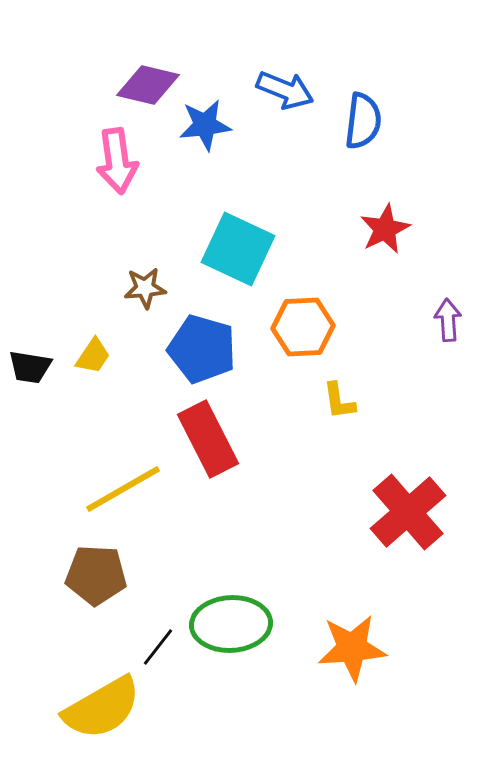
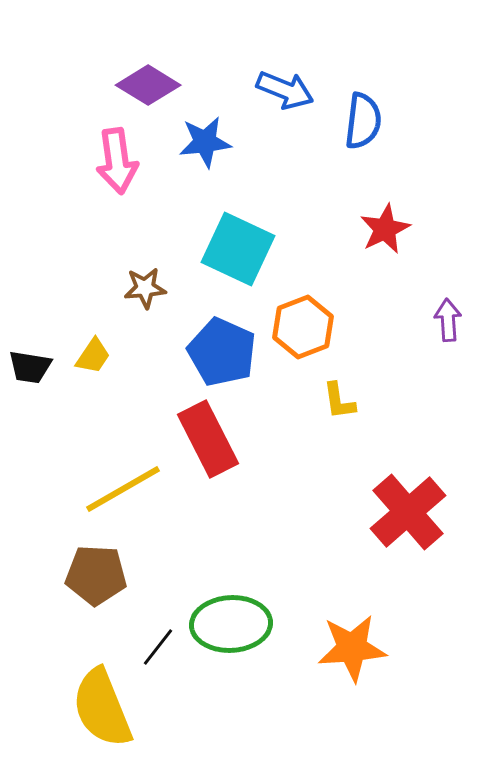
purple diamond: rotated 18 degrees clockwise
blue star: moved 17 px down
orange hexagon: rotated 18 degrees counterclockwise
blue pentagon: moved 20 px right, 3 px down; rotated 8 degrees clockwise
yellow semicircle: rotated 98 degrees clockwise
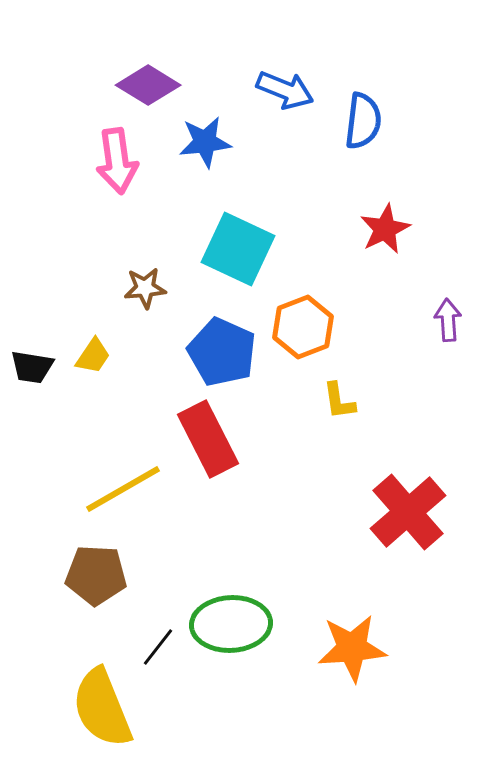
black trapezoid: moved 2 px right
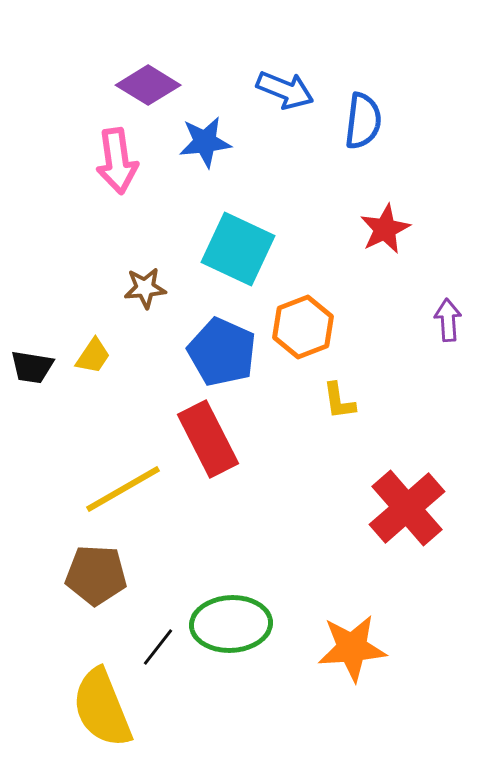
red cross: moved 1 px left, 4 px up
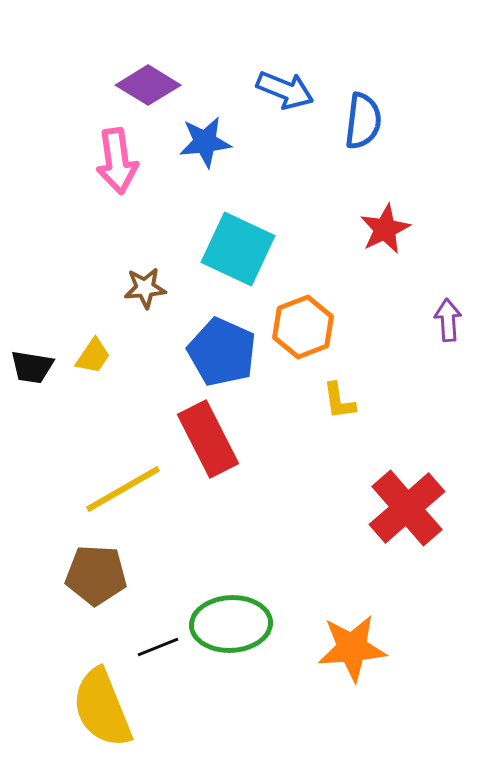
black line: rotated 30 degrees clockwise
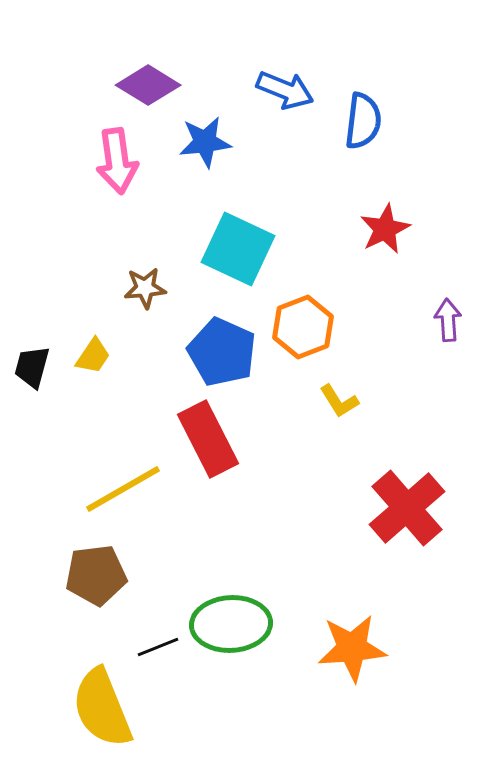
black trapezoid: rotated 96 degrees clockwise
yellow L-shape: rotated 24 degrees counterclockwise
brown pentagon: rotated 10 degrees counterclockwise
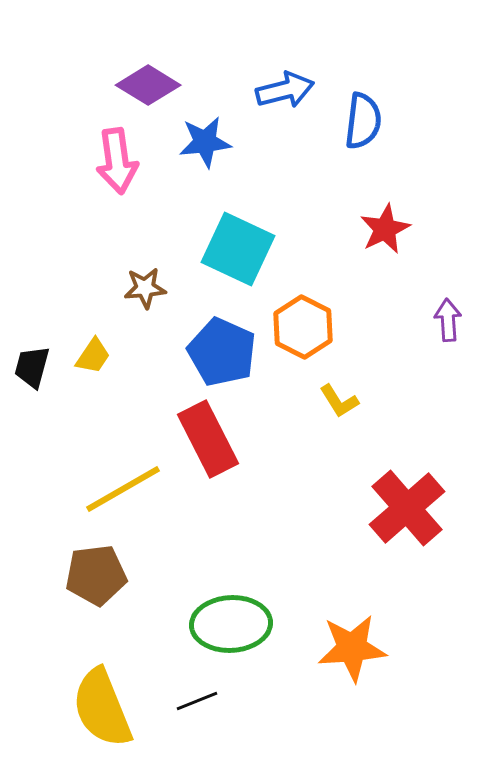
blue arrow: rotated 36 degrees counterclockwise
orange hexagon: rotated 12 degrees counterclockwise
black line: moved 39 px right, 54 px down
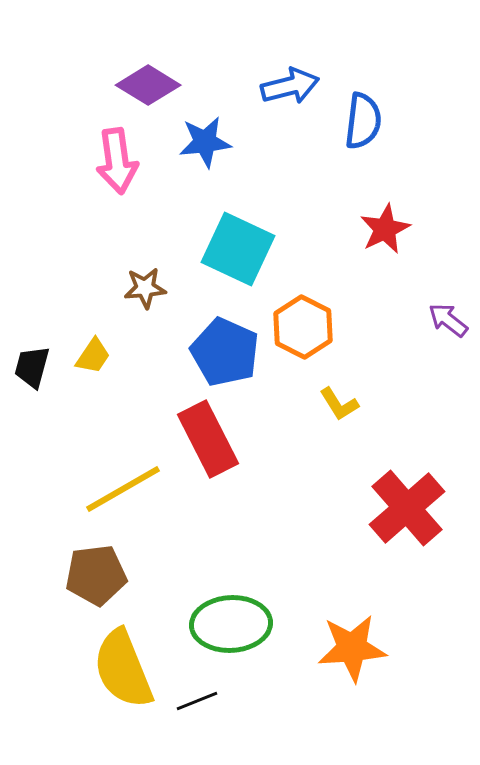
blue arrow: moved 5 px right, 4 px up
purple arrow: rotated 48 degrees counterclockwise
blue pentagon: moved 3 px right
yellow L-shape: moved 3 px down
yellow semicircle: moved 21 px right, 39 px up
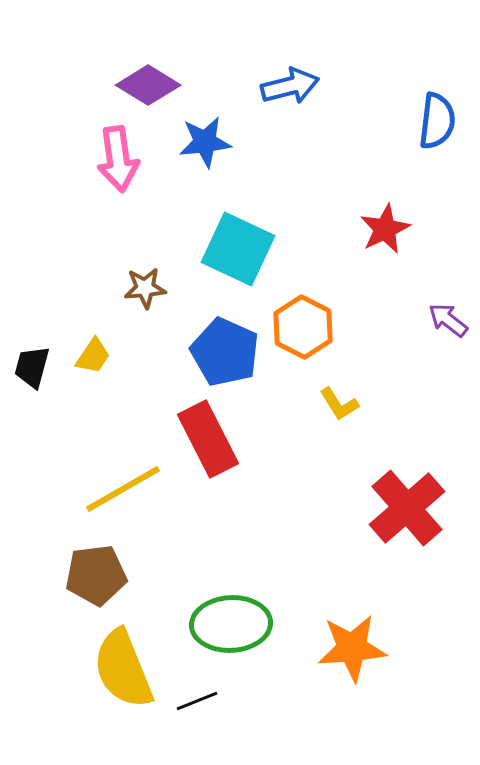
blue semicircle: moved 74 px right
pink arrow: moved 1 px right, 2 px up
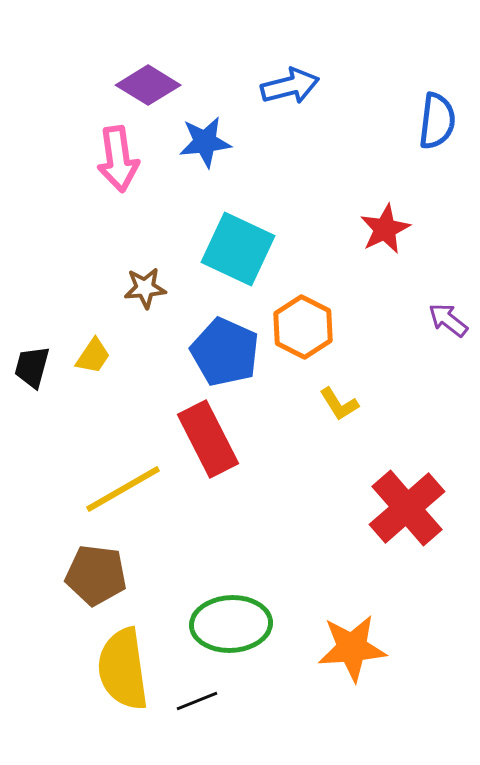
brown pentagon: rotated 14 degrees clockwise
yellow semicircle: rotated 14 degrees clockwise
